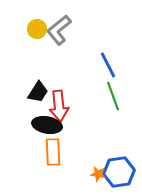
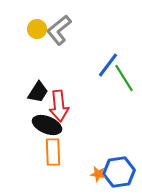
blue line: rotated 64 degrees clockwise
green line: moved 11 px right, 18 px up; rotated 12 degrees counterclockwise
black ellipse: rotated 12 degrees clockwise
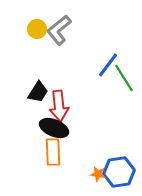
black ellipse: moved 7 px right, 3 px down
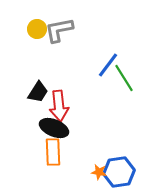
gray L-shape: rotated 28 degrees clockwise
orange star: moved 1 px right, 2 px up
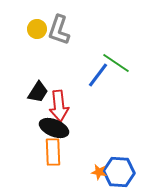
gray L-shape: rotated 60 degrees counterclockwise
blue line: moved 10 px left, 10 px down
green line: moved 8 px left, 15 px up; rotated 24 degrees counterclockwise
blue hexagon: rotated 12 degrees clockwise
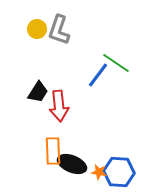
black ellipse: moved 18 px right, 36 px down
orange rectangle: moved 1 px up
